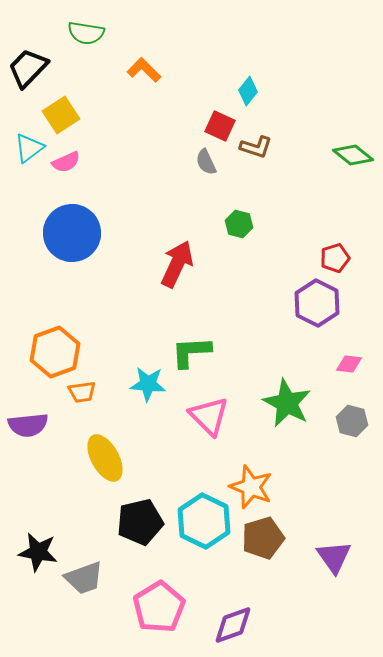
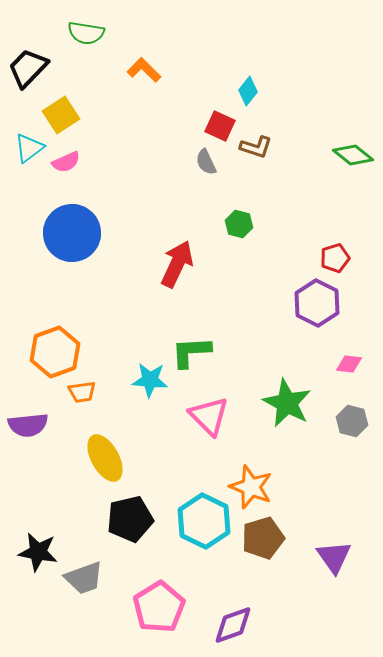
cyan star: moved 2 px right, 4 px up
black pentagon: moved 10 px left, 3 px up
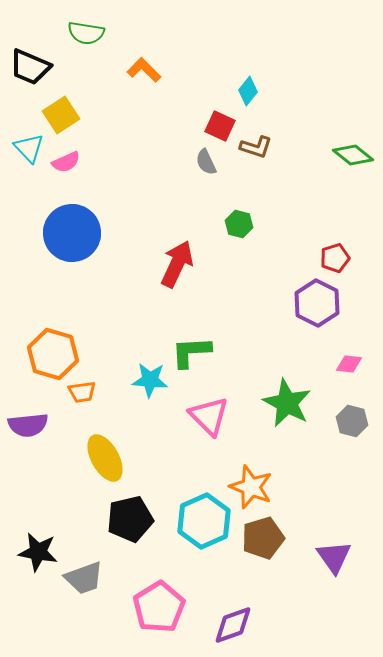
black trapezoid: moved 2 px right, 1 px up; rotated 111 degrees counterclockwise
cyan triangle: rotated 36 degrees counterclockwise
orange hexagon: moved 2 px left, 2 px down; rotated 24 degrees counterclockwise
cyan hexagon: rotated 10 degrees clockwise
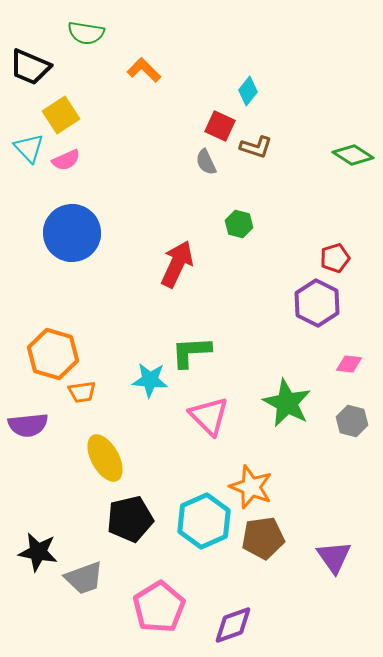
green diamond: rotated 6 degrees counterclockwise
pink semicircle: moved 2 px up
brown pentagon: rotated 9 degrees clockwise
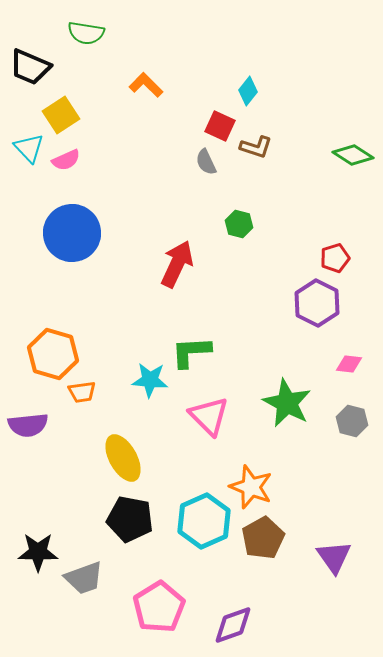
orange L-shape: moved 2 px right, 15 px down
yellow ellipse: moved 18 px right
black pentagon: rotated 24 degrees clockwise
brown pentagon: rotated 21 degrees counterclockwise
black star: rotated 9 degrees counterclockwise
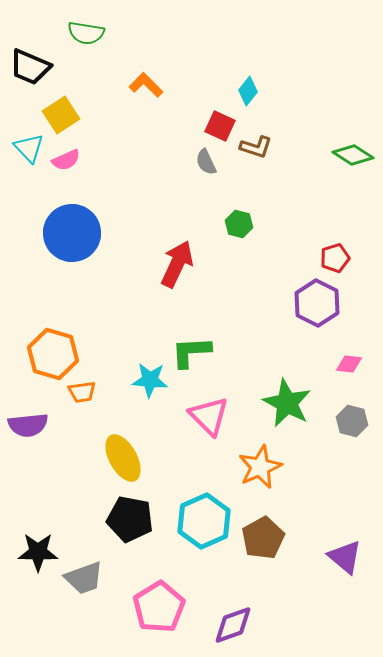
orange star: moved 9 px right, 20 px up; rotated 27 degrees clockwise
purple triangle: moved 11 px right; rotated 15 degrees counterclockwise
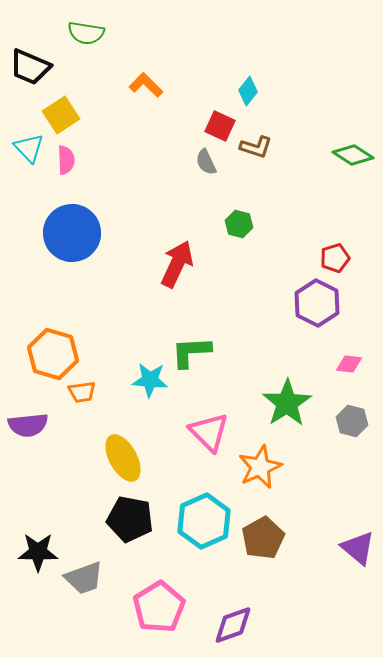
pink semicircle: rotated 68 degrees counterclockwise
green star: rotated 12 degrees clockwise
pink triangle: moved 16 px down
purple triangle: moved 13 px right, 9 px up
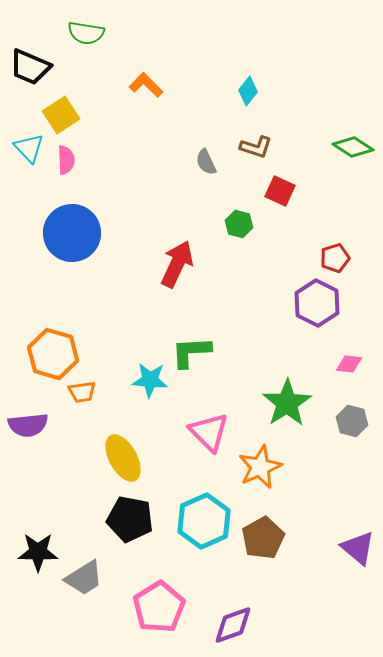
red square: moved 60 px right, 65 px down
green diamond: moved 8 px up
gray trapezoid: rotated 12 degrees counterclockwise
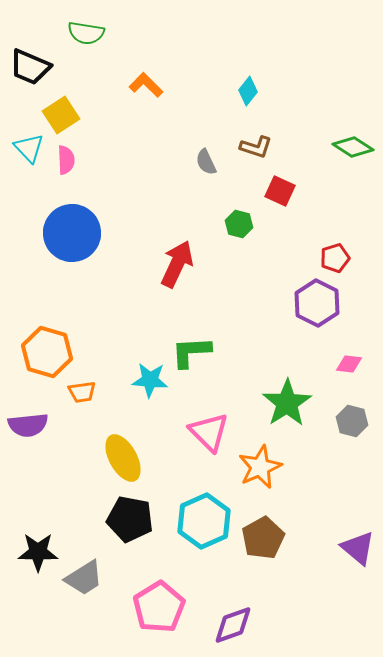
orange hexagon: moved 6 px left, 2 px up
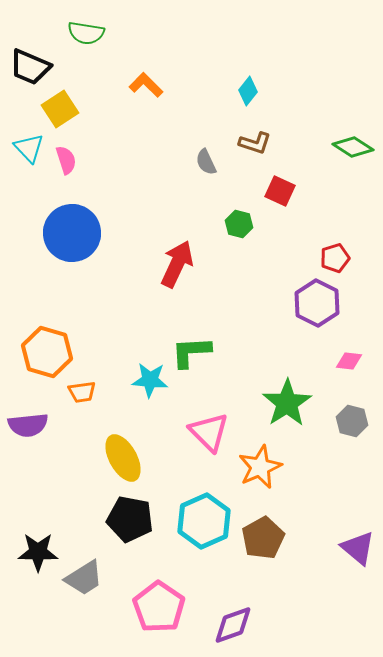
yellow square: moved 1 px left, 6 px up
brown L-shape: moved 1 px left, 4 px up
pink semicircle: rotated 16 degrees counterclockwise
pink diamond: moved 3 px up
pink pentagon: rotated 6 degrees counterclockwise
